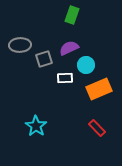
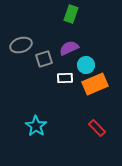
green rectangle: moved 1 px left, 1 px up
gray ellipse: moved 1 px right; rotated 15 degrees counterclockwise
orange rectangle: moved 4 px left, 5 px up
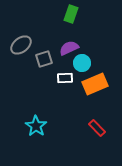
gray ellipse: rotated 20 degrees counterclockwise
cyan circle: moved 4 px left, 2 px up
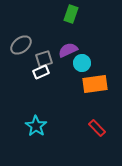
purple semicircle: moved 1 px left, 2 px down
white rectangle: moved 24 px left, 6 px up; rotated 21 degrees counterclockwise
orange rectangle: rotated 15 degrees clockwise
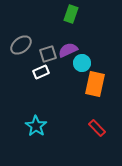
gray square: moved 4 px right, 5 px up
orange rectangle: rotated 70 degrees counterclockwise
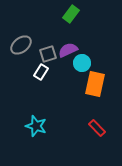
green rectangle: rotated 18 degrees clockwise
white rectangle: rotated 35 degrees counterclockwise
cyan star: rotated 15 degrees counterclockwise
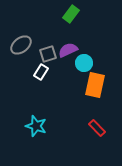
cyan circle: moved 2 px right
orange rectangle: moved 1 px down
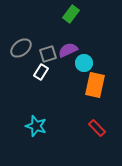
gray ellipse: moved 3 px down
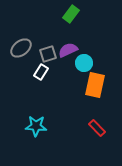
cyan star: rotated 15 degrees counterclockwise
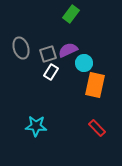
gray ellipse: rotated 70 degrees counterclockwise
white rectangle: moved 10 px right
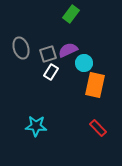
red rectangle: moved 1 px right
